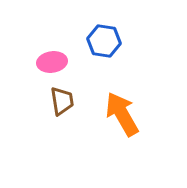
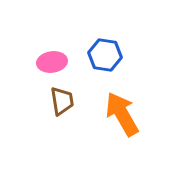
blue hexagon: moved 1 px right, 14 px down
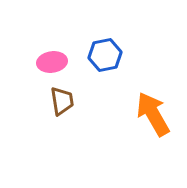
blue hexagon: rotated 20 degrees counterclockwise
orange arrow: moved 31 px right
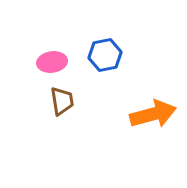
orange arrow: rotated 105 degrees clockwise
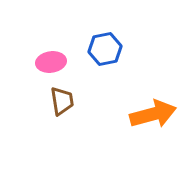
blue hexagon: moved 6 px up
pink ellipse: moved 1 px left
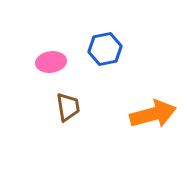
brown trapezoid: moved 6 px right, 6 px down
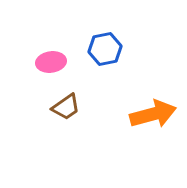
brown trapezoid: moved 2 px left; rotated 64 degrees clockwise
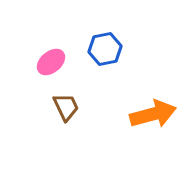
pink ellipse: rotated 32 degrees counterclockwise
brown trapezoid: rotated 80 degrees counterclockwise
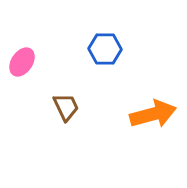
blue hexagon: rotated 12 degrees clockwise
pink ellipse: moved 29 px left; rotated 16 degrees counterclockwise
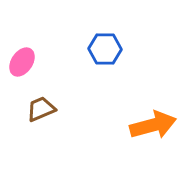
brown trapezoid: moved 25 px left, 2 px down; rotated 88 degrees counterclockwise
orange arrow: moved 11 px down
